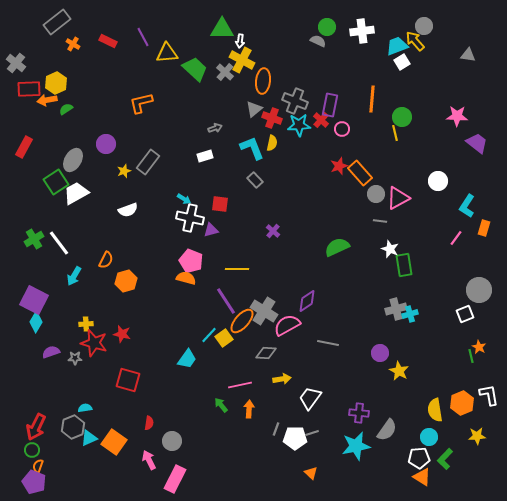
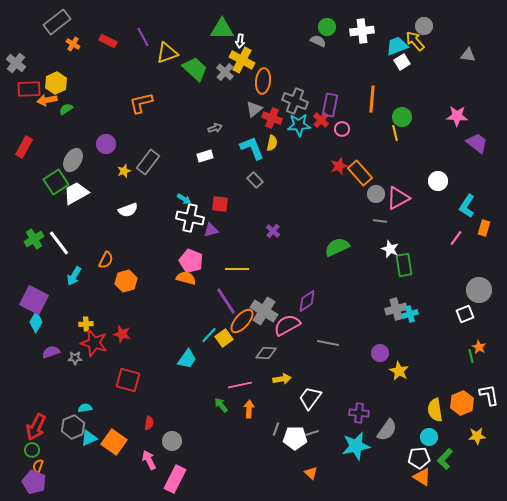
yellow triangle at (167, 53): rotated 15 degrees counterclockwise
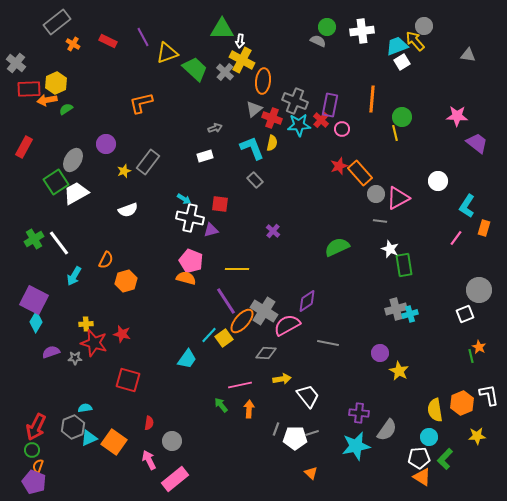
white trapezoid at (310, 398): moved 2 px left, 2 px up; rotated 105 degrees clockwise
pink rectangle at (175, 479): rotated 24 degrees clockwise
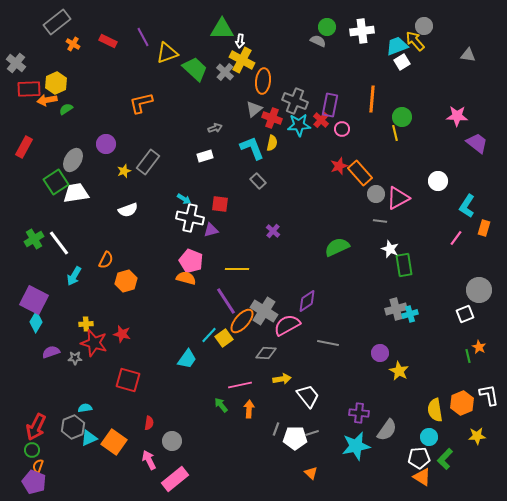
gray rectangle at (255, 180): moved 3 px right, 1 px down
white trapezoid at (76, 193): rotated 20 degrees clockwise
green line at (471, 356): moved 3 px left
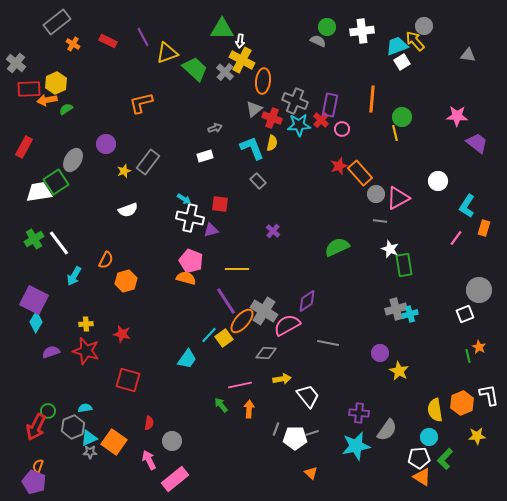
white trapezoid at (76, 193): moved 37 px left, 1 px up
red star at (94, 343): moved 8 px left, 8 px down
gray star at (75, 358): moved 15 px right, 94 px down
green circle at (32, 450): moved 16 px right, 39 px up
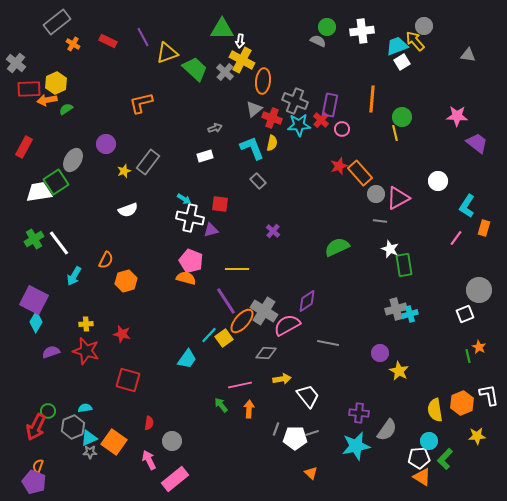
cyan circle at (429, 437): moved 4 px down
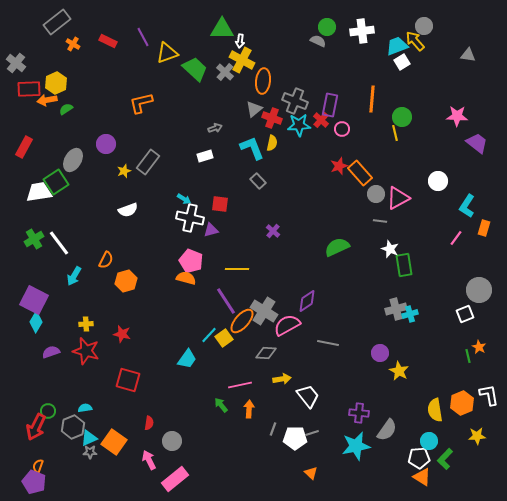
gray line at (276, 429): moved 3 px left
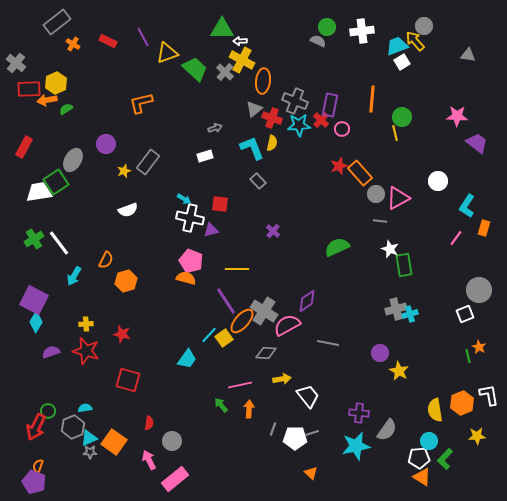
white arrow at (240, 41): rotated 80 degrees clockwise
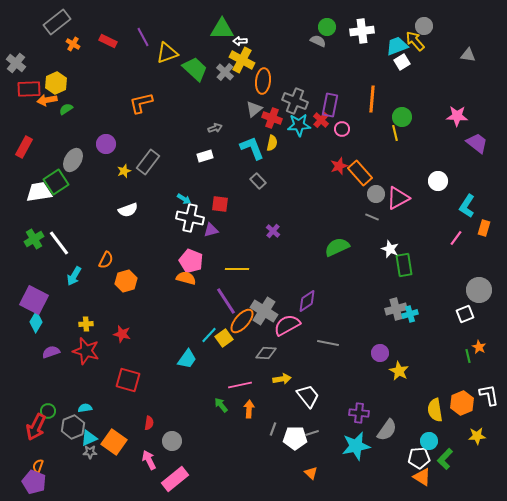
gray line at (380, 221): moved 8 px left, 4 px up; rotated 16 degrees clockwise
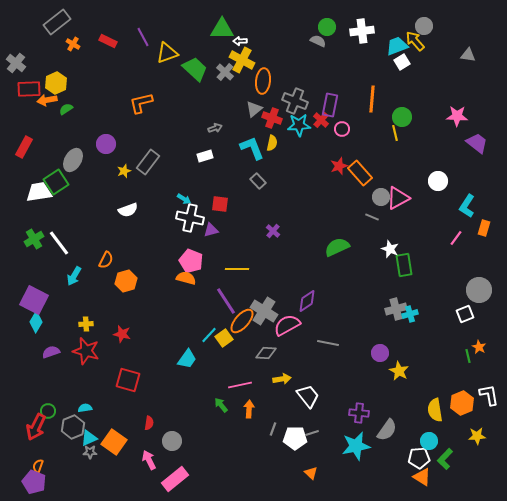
gray circle at (376, 194): moved 5 px right, 3 px down
